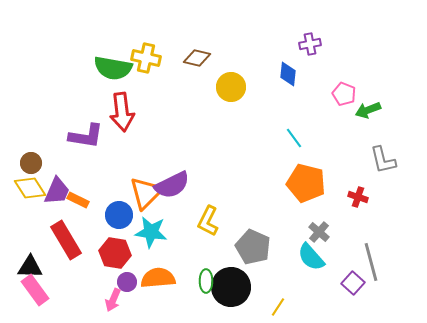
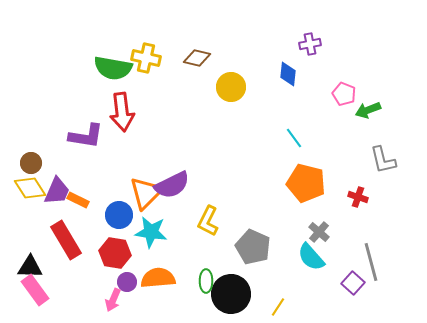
black circle: moved 7 px down
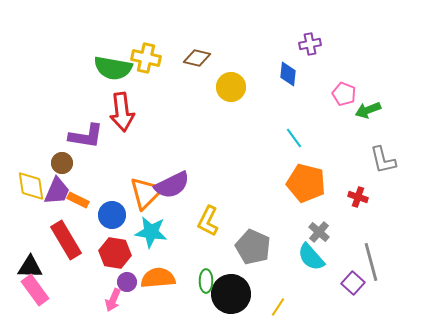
brown circle: moved 31 px right
yellow diamond: moved 1 px right, 2 px up; rotated 24 degrees clockwise
blue circle: moved 7 px left
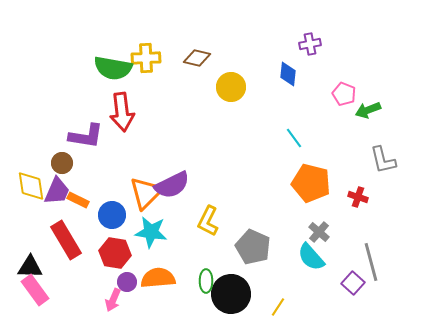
yellow cross: rotated 16 degrees counterclockwise
orange pentagon: moved 5 px right
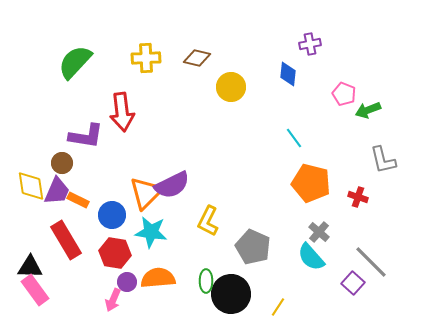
green semicircle: moved 38 px left, 6 px up; rotated 123 degrees clockwise
gray line: rotated 30 degrees counterclockwise
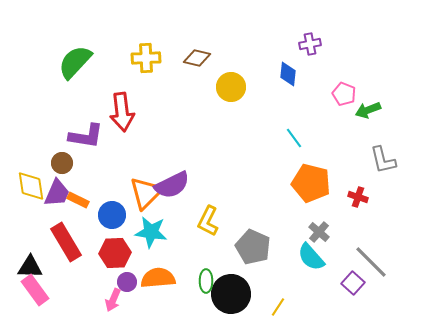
purple trapezoid: moved 2 px down
red rectangle: moved 2 px down
red hexagon: rotated 12 degrees counterclockwise
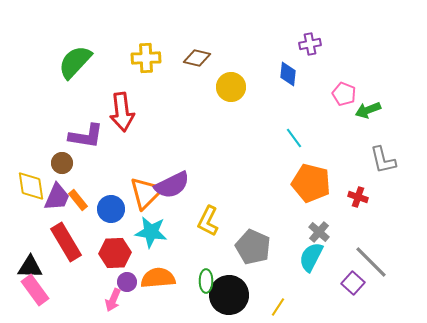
purple trapezoid: moved 4 px down
orange rectangle: rotated 25 degrees clockwise
blue circle: moved 1 px left, 6 px up
cyan semicircle: rotated 68 degrees clockwise
black circle: moved 2 px left, 1 px down
